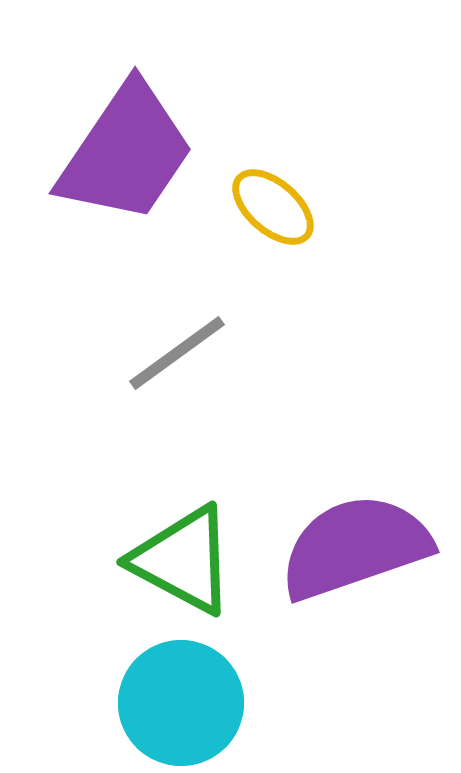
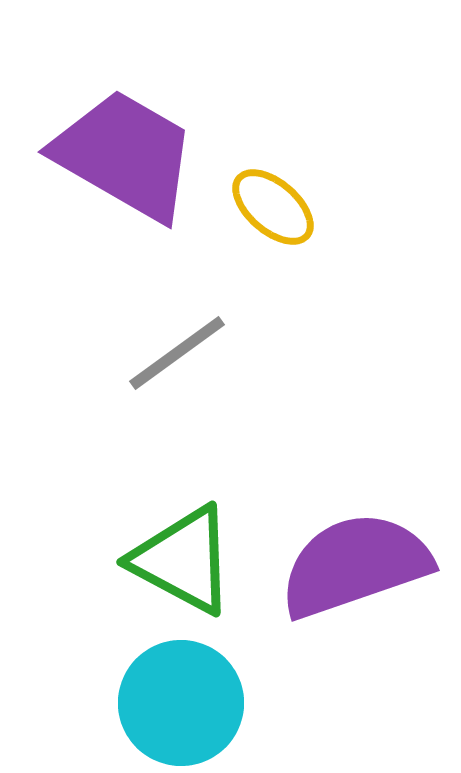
purple trapezoid: moved 1 px left, 2 px down; rotated 94 degrees counterclockwise
purple semicircle: moved 18 px down
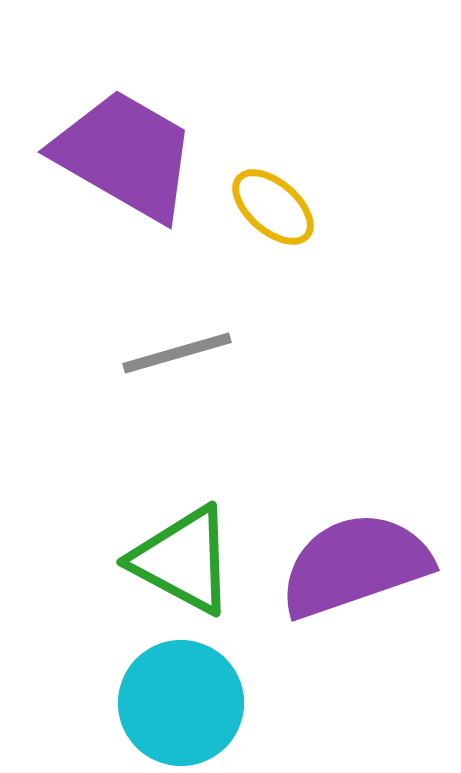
gray line: rotated 20 degrees clockwise
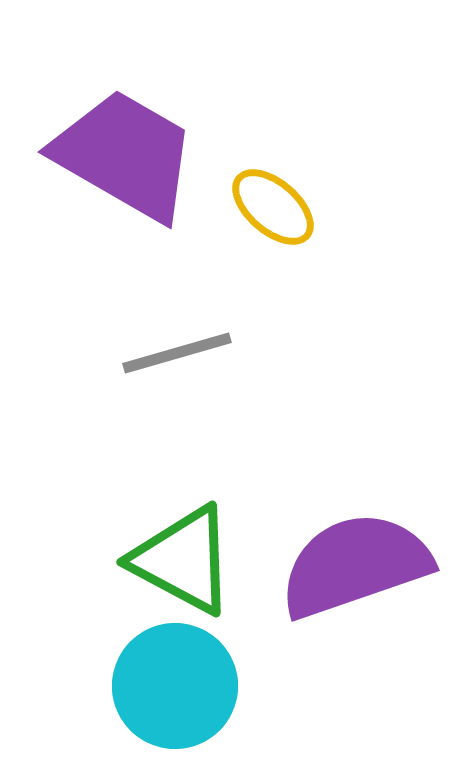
cyan circle: moved 6 px left, 17 px up
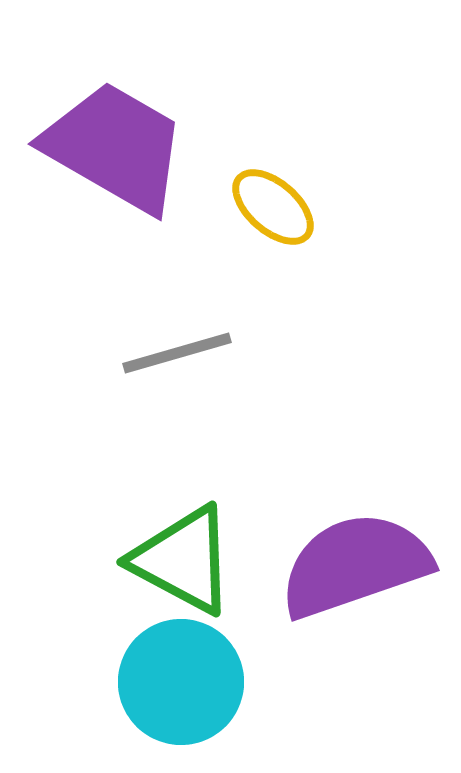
purple trapezoid: moved 10 px left, 8 px up
cyan circle: moved 6 px right, 4 px up
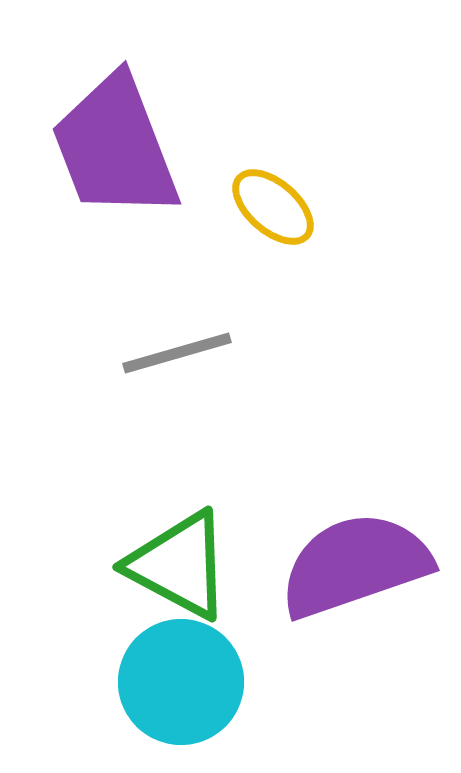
purple trapezoid: rotated 141 degrees counterclockwise
green triangle: moved 4 px left, 5 px down
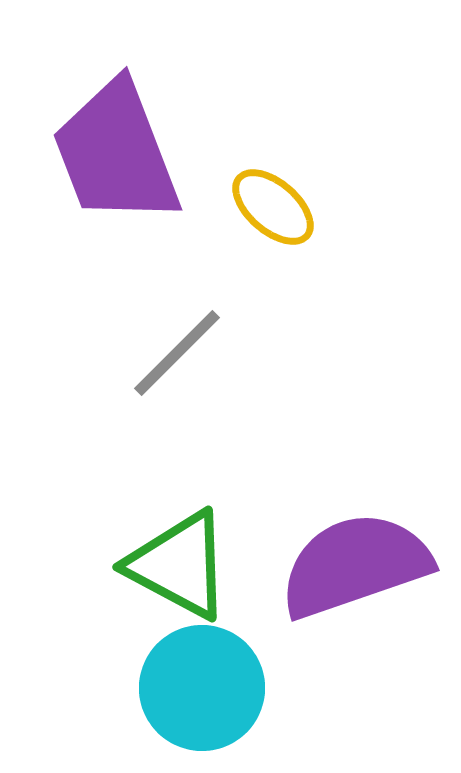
purple trapezoid: moved 1 px right, 6 px down
gray line: rotated 29 degrees counterclockwise
cyan circle: moved 21 px right, 6 px down
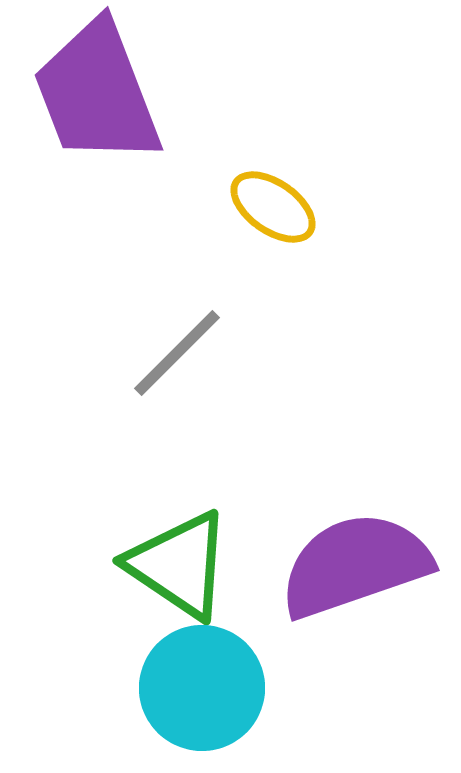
purple trapezoid: moved 19 px left, 60 px up
yellow ellipse: rotated 6 degrees counterclockwise
green triangle: rotated 6 degrees clockwise
